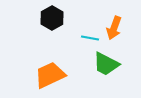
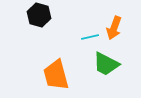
black hexagon: moved 13 px left, 3 px up; rotated 15 degrees counterclockwise
cyan line: moved 1 px up; rotated 24 degrees counterclockwise
orange trapezoid: moved 6 px right; rotated 80 degrees counterclockwise
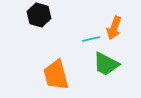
cyan line: moved 1 px right, 2 px down
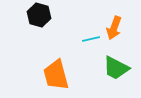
green trapezoid: moved 10 px right, 4 px down
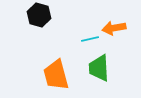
orange arrow: rotated 60 degrees clockwise
cyan line: moved 1 px left
green trapezoid: moved 17 px left; rotated 60 degrees clockwise
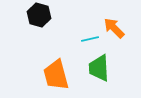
orange arrow: rotated 55 degrees clockwise
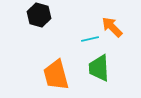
orange arrow: moved 2 px left, 1 px up
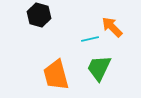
green trapezoid: rotated 28 degrees clockwise
